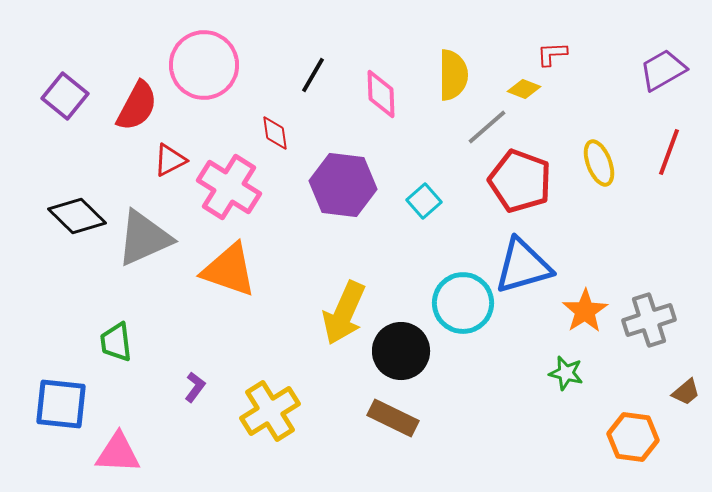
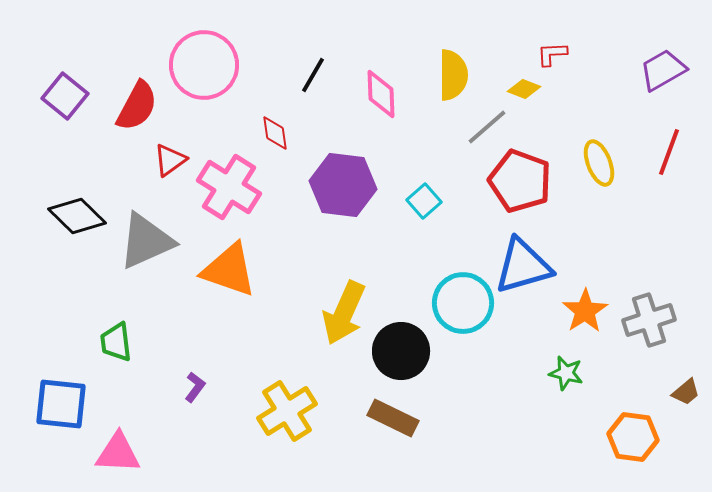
red triangle: rotated 9 degrees counterclockwise
gray triangle: moved 2 px right, 3 px down
yellow cross: moved 17 px right
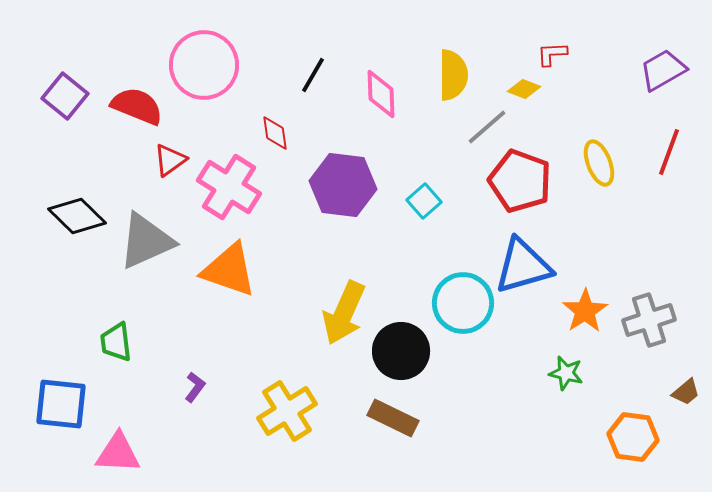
red semicircle: rotated 96 degrees counterclockwise
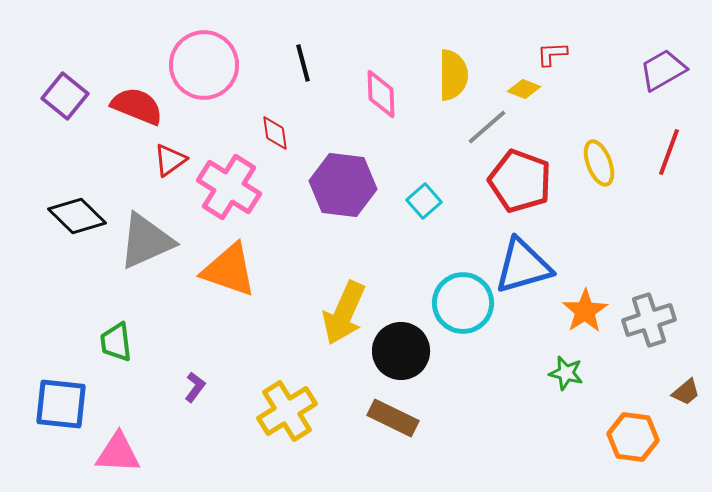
black line: moved 10 px left, 12 px up; rotated 45 degrees counterclockwise
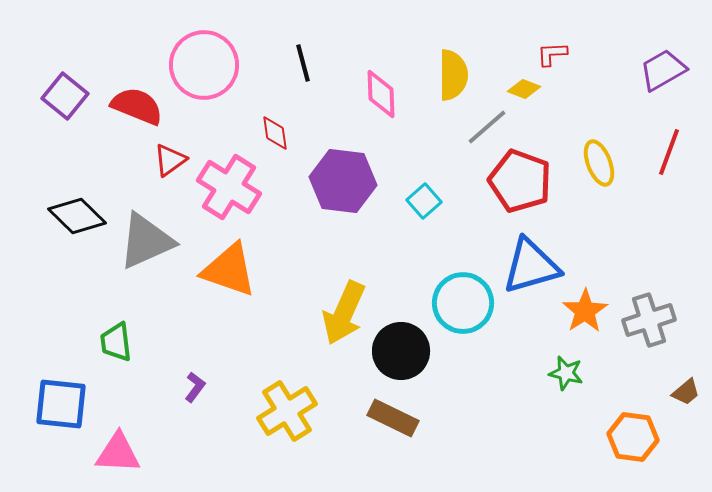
purple hexagon: moved 4 px up
blue triangle: moved 8 px right
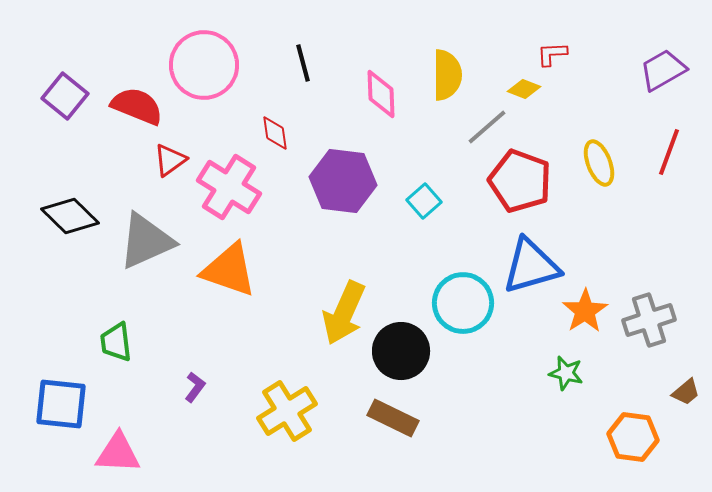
yellow semicircle: moved 6 px left
black diamond: moved 7 px left
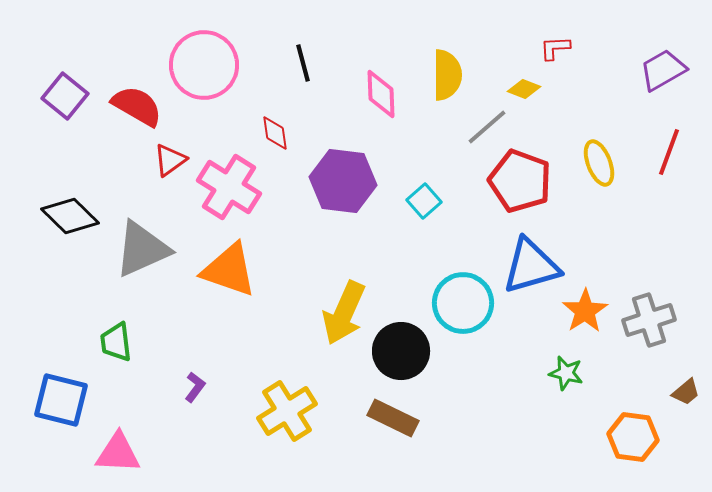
red L-shape: moved 3 px right, 6 px up
red semicircle: rotated 8 degrees clockwise
gray triangle: moved 4 px left, 8 px down
blue square: moved 4 px up; rotated 8 degrees clockwise
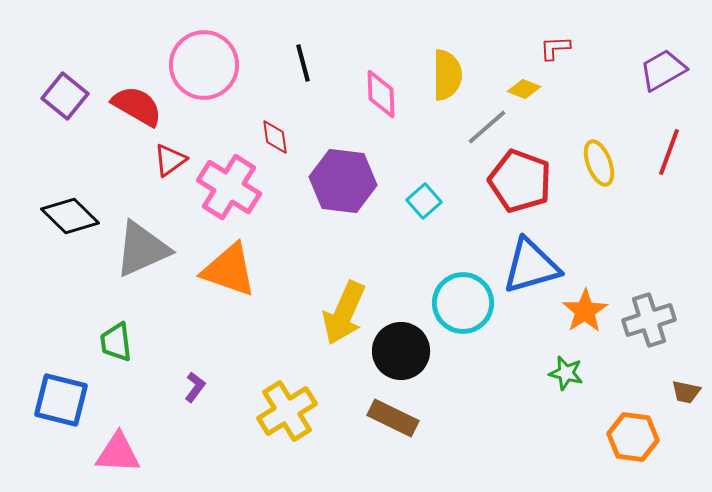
red diamond: moved 4 px down
brown trapezoid: rotated 52 degrees clockwise
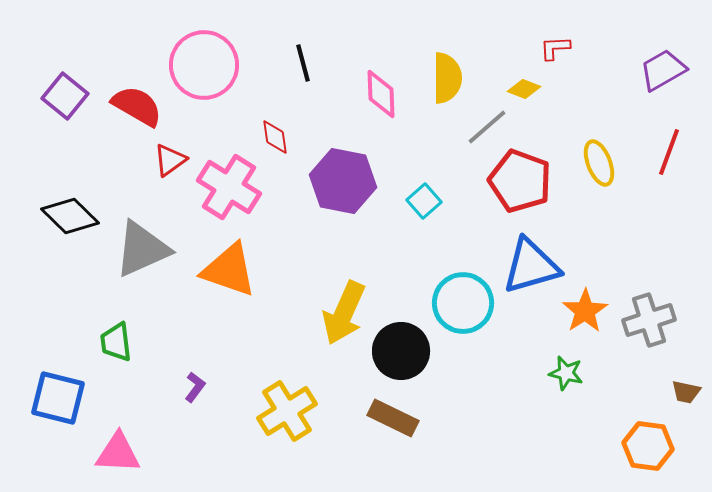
yellow semicircle: moved 3 px down
purple hexagon: rotated 4 degrees clockwise
blue square: moved 3 px left, 2 px up
orange hexagon: moved 15 px right, 9 px down
